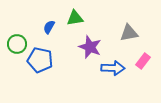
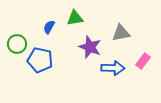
gray triangle: moved 8 px left
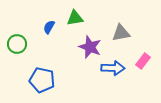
blue pentagon: moved 2 px right, 20 px down
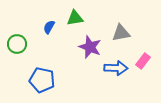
blue arrow: moved 3 px right
